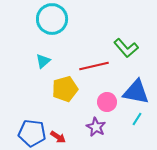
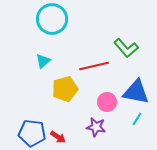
purple star: rotated 18 degrees counterclockwise
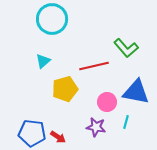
cyan line: moved 11 px left, 3 px down; rotated 16 degrees counterclockwise
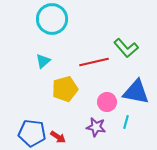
red line: moved 4 px up
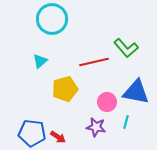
cyan triangle: moved 3 px left
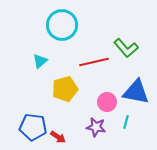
cyan circle: moved 10 px right, 6 px down
blue pentagon: moved 1 px right, 6 px up
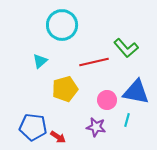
pink circle: moved 2 px up
cyan line: moved 1 px right, 2 px up
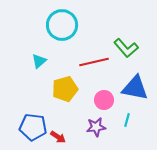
cyan triangle: moved 1 px left
blue triangle: moved 1 px left, 4 px up
pink circle: moved 3 px left
purple star: rotated 18 degrees counterclockwise
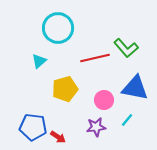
cyan circle: moved 4 px left, 3 px down
red line: moved 1 px right, 4 px up
cyan line: rotated 24 degrees clockwise
